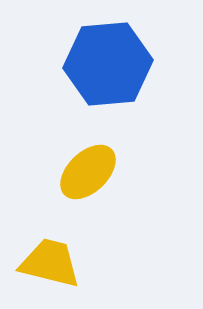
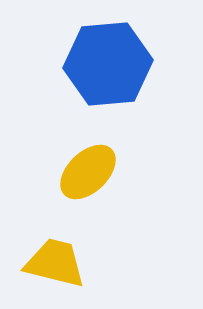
yellow trapezoid: moved 5 px right
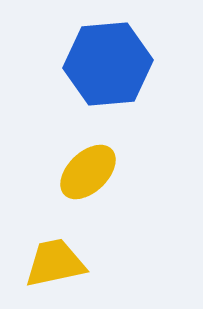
yellow trapezoid: rotated 26 degrees counterclockwise
